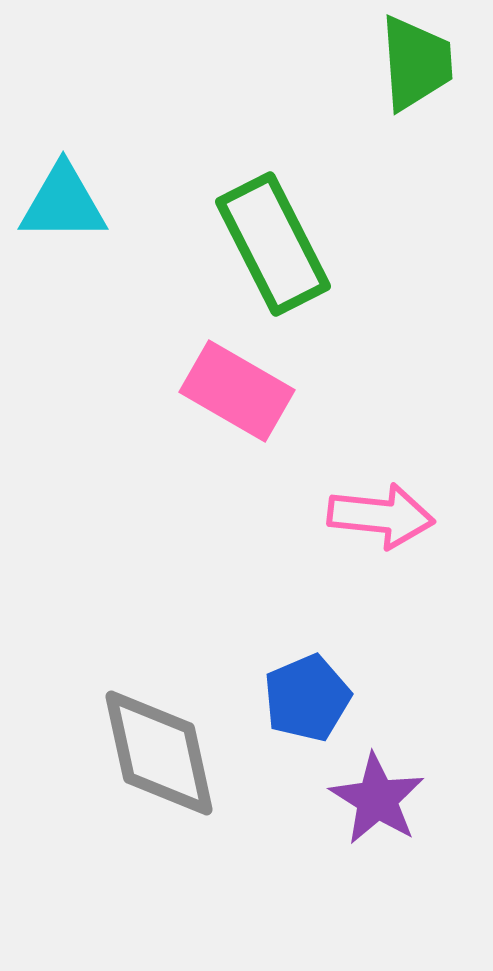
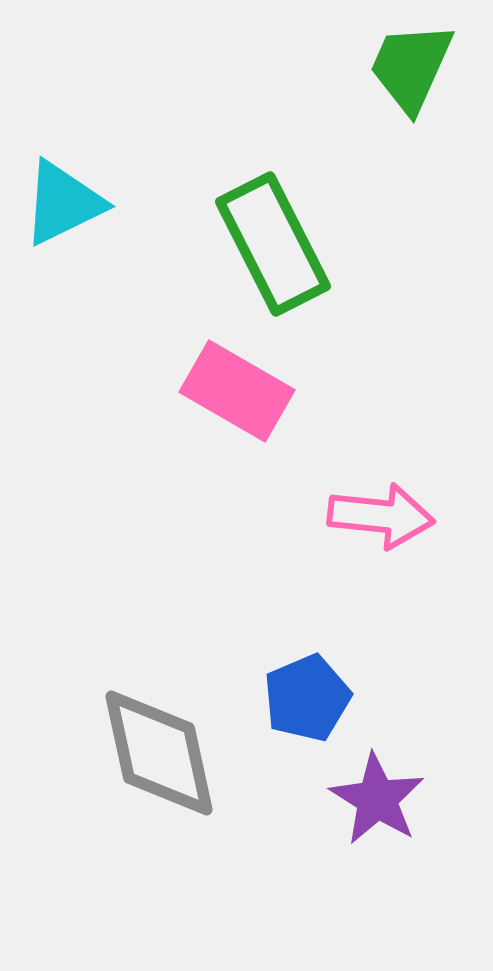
green trapezoid: moved 5 px left, 4 px down; rotated 152 degrees counterclockwise
cyan triangle: rotated 26 degrees counterclockwise
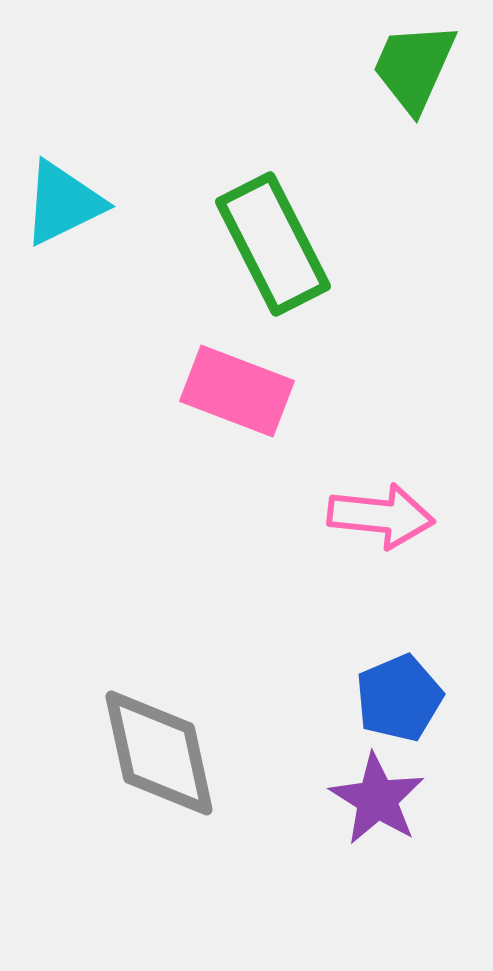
green trapezoid: moved 3 px right
pink rectangle: rotated 9 degrees counterclockwise
blue pentagon: moved 92 px right
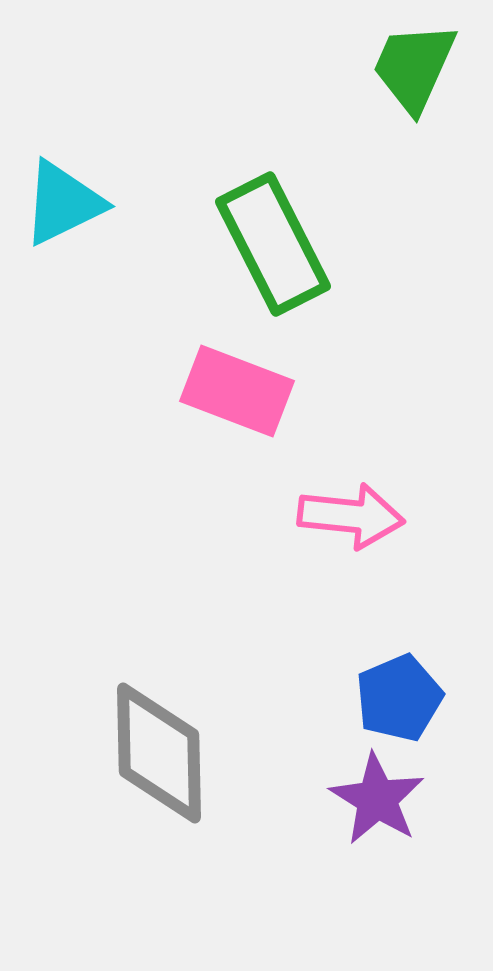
pink arrow: moved 30 px left
gray diamond: rotated 11 degrees clockwise
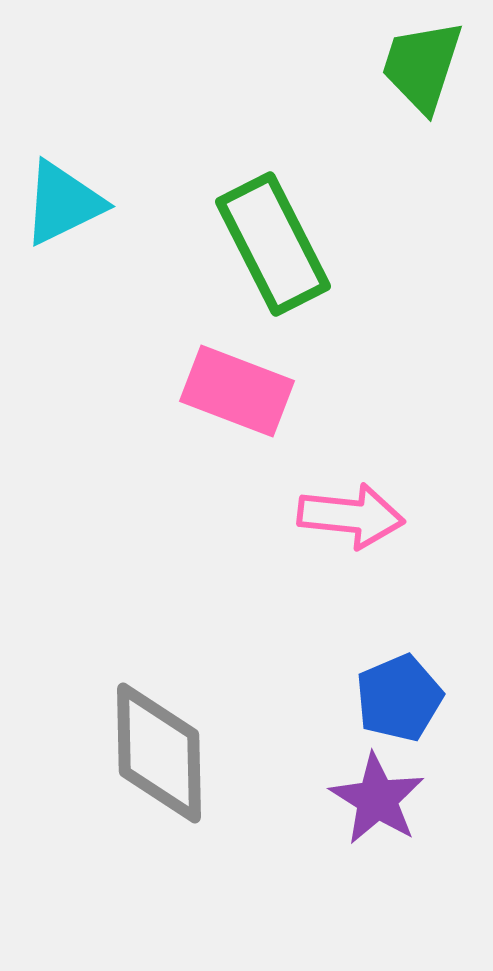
green trapezoid: moved 8 px right, 1 px up; rotated 6 degrees counterclockwise
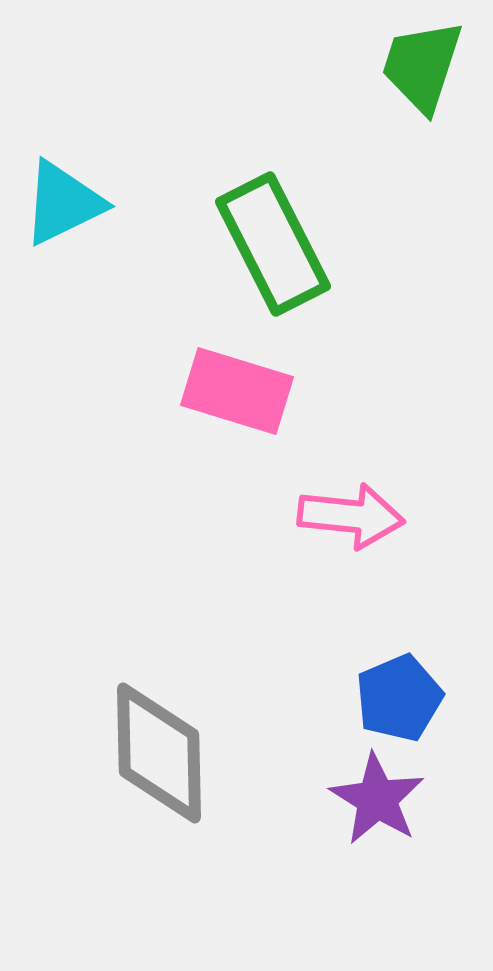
pink rectangle: rotated 4 degrees counterclockwise
